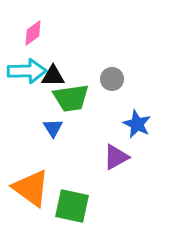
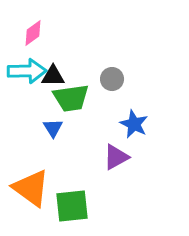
blue star: moved 3 px left
green square: rotated 18 degrees counterclockwise
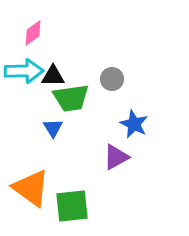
cyan arrow: moved 3 px left
